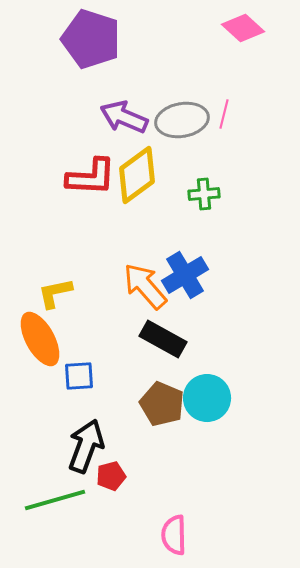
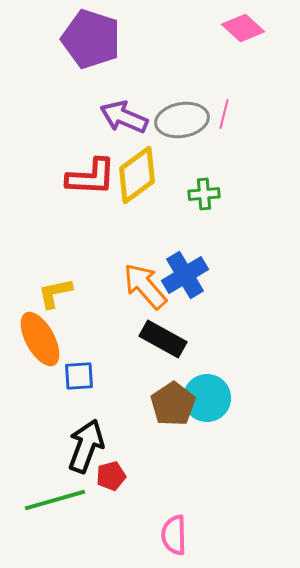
brown pentagon: moved 11 px right; rotated 15 degrees clockwise
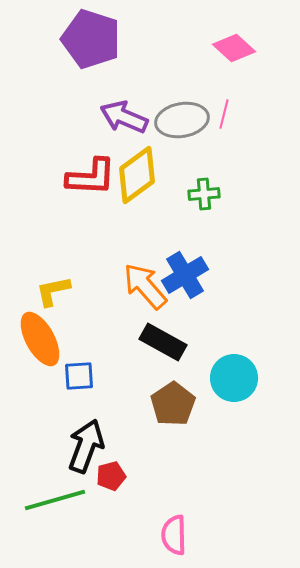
pink diamond: moved 9 px left, 20 px down
yellow L-shape: moved 2 px left, 2 px up
black rectangle: moved 3 px down
cyan circle: moved 27 px right, 20 px up
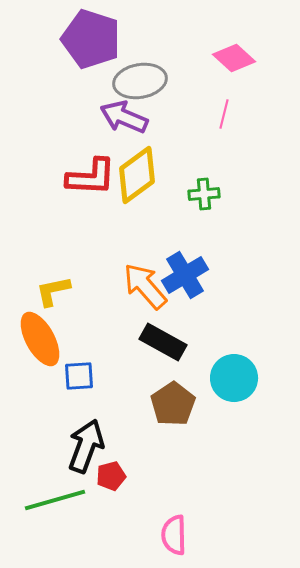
pink diamond: moved 10 px down
gray ellipse: moved 42 px left, 39 px up
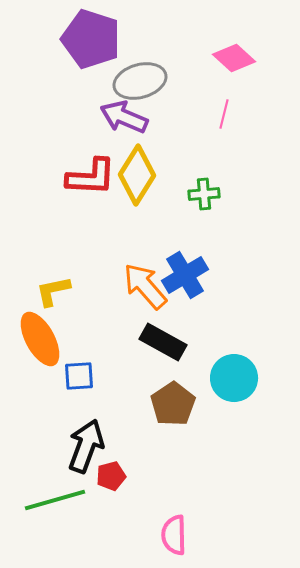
gray ellipse: rotated 6 degrees counterclockwise
yellow diamond: rotated 22 degrees counterclockwise
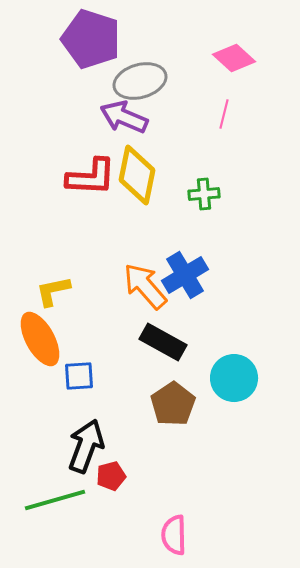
yellow diamond: rotated 20 degrees counterclockwise
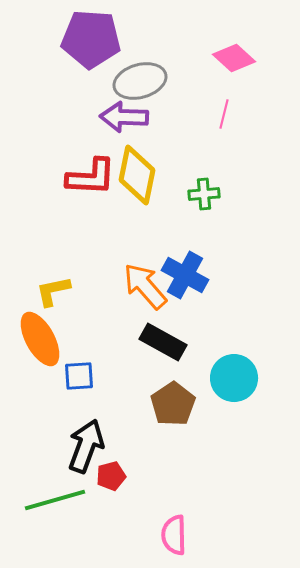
purple pentagon: rotated 14 degrees counterclockwise
purple arrow: rotated 21 degrees counterclockwise
blue cross: rotated 30 degrees counterclockwise
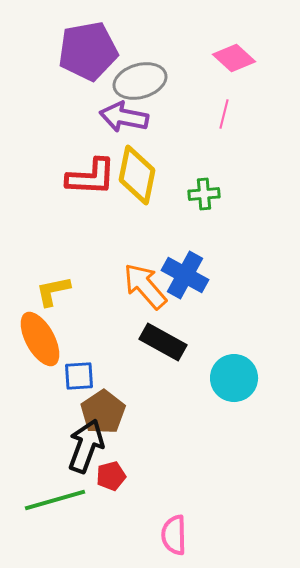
purple pentagon: moved 3 px left, 12 px down; rotated 14 degrees counterclockwise
purple arrow: rotated 9 degrees clockwise
brown pentagon: moved 70 px left, 8 px down
